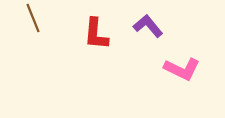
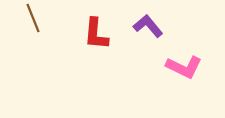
pink L-shape: moved 2 px right, 2 px up
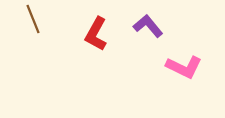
brown line: moved 1 px down
red L-shape: rotated 24 degrees clockwise
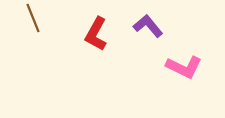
brown line: moved 1 px up
